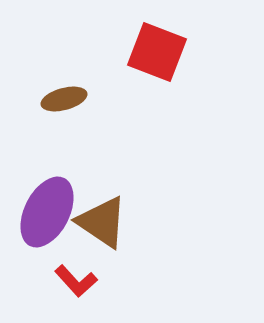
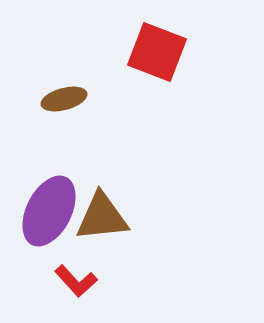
purple ellipse: moved 2 px right, 1 px up
brown triangle: moved 5 px up; rotated 40 degrees counterclockwise
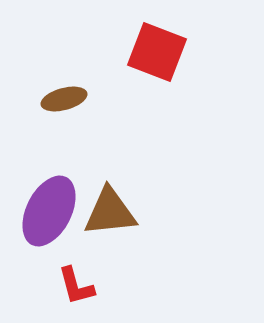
brown triangle: moved 8 px right, 5 px up
red L-shape: moved 5 px down; rotated 27 degrees clockwise
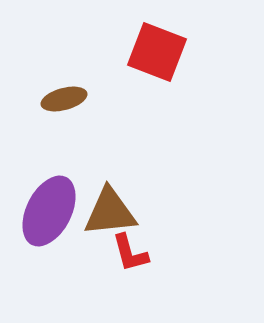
red L-shape: moved 54 px right, 33 px up
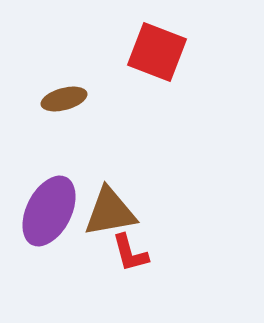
brown triangle: rotated 4 degrees counterclockwise
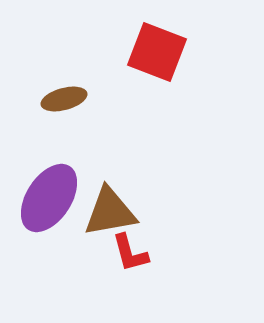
purple ellipse: moved 13 px up; rotated 6 degrees clockwise
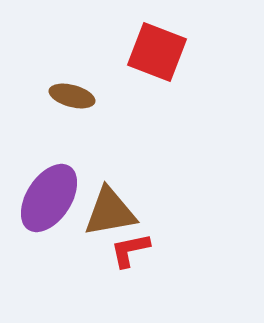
brown ellipse: moved 8 px right, 3 px up; rotated 30 degrees clockwise
red L-shape: moved 3 px up; rotated 93 degrees clockwise
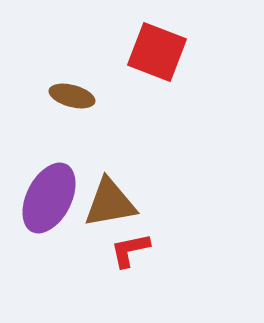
purple ellipse: rotated 6 degrees counterclockwise
brown triangle: moved 9 px up
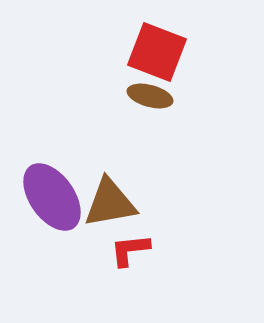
brown ellipse: moved 78 px right
purple ellipse: moved 3 px right, 1 px up; rotated 62 degrees counterclockwise
red L-shape: rotated 6 degrees clockwise
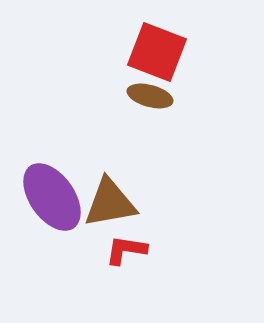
red L-shape: moved 4 px left; rotated 15 degrees clockwise
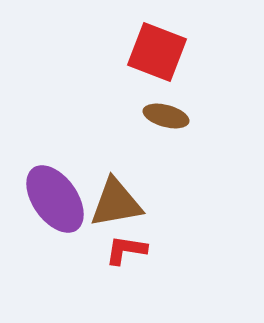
brown ellipse: moved 16 px right, 20 px down
purple ellipse: moved 3 px right, 2 px down
brown triangle: moved 6 px right
